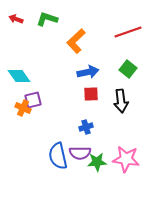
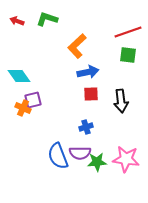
red arrow: moved 1 px right, 2 px down
orange L-shape: moved 1 px right, 5 px down
green square: moved 14 px up; rotated 30 degrees counterclockwise
blue semicircle: rotated 8 degrees counterclockwise
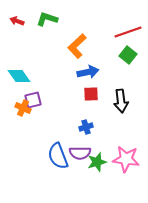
green square: rotated 30 degrees clockwise
green star: rotated 12 degrees counterclockwise
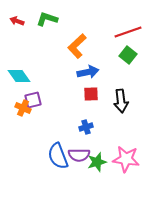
purple semicircle: moved 1 px left, 2 px down
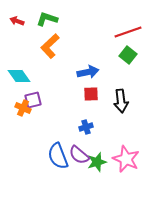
orange L-shape: moved 27 px left
purple semicircle: rotated 40 degrees clockwise
pink star: rotated 16 degrees clockwise
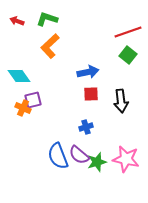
pink star: rotated 12 degrees counterclockwise
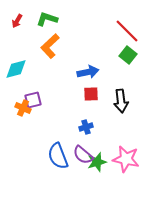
red arrow: rotated 80 degrees counterclockwise
red line: moved 1 px left, 1 px up; rotated 64 degrees clockwise
cyan diamond: moved 3 px left, 7 px up; rotated 70 degrees counterclockwise
purple semicircle: moved 4 px right
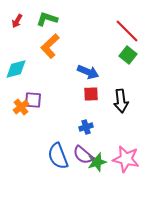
blue arrow: rotated 35 degrees clockwise
purple square: rotated 18 degrees clockwise
orange cross: moved 2 px left, 1 px up; rotated 28 degrees clockwise
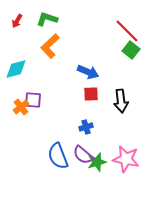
green square: moved 3 px right, 5 px up
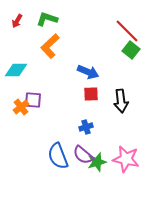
cyan diamond: moved 1 px down; rotated 15 degrees clockwise
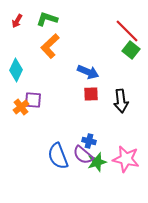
cyan diamond: rotated 65 degrees counterclockwise
blue cross: moved 3 px right, 14 px down; rotated 32 degrees clockwise
